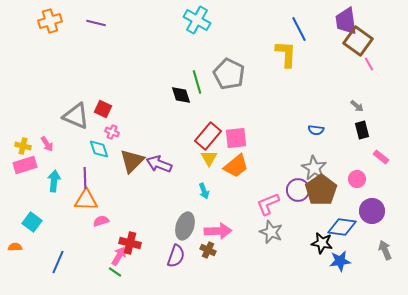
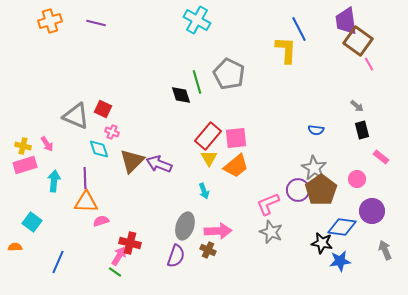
yellow L-shape at (286, 54): moved 4 px up
orange triangle at (86, 200): moved 2 px down
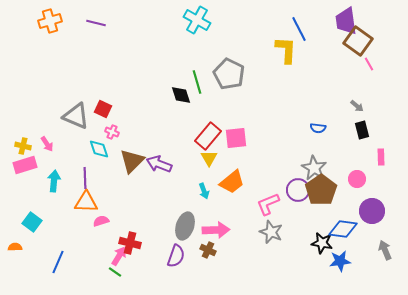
blue semicircle at (316, 130): moved 2 px right, 2 px up
pink rectangle at (381, 157): rotated 49 degrees clockwise
orange trapezoid at (236, 166): moved 4 px left, 16 px down
blue diamond at (342, 227): moved 1 px right, 2 px down
pink arrow at (218, 231): moved 2 px left, 1 px up
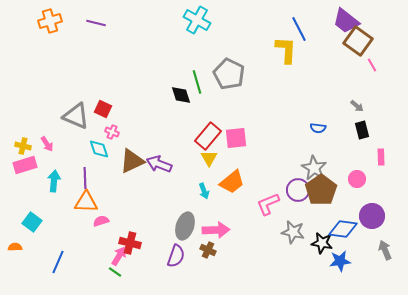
purple trapezoid at (346, 21): rotated 44 degrees counterclockwise
pink line at (369, 64): moved 3 px right, 1 px down
brown triangle at (132, 161): rotated 20 degrees clockwise
purple circle at (372, 211): moved 5 px down
gray star at (271, 232): moved 22 px right; rotated 10 degrees counterclockwise
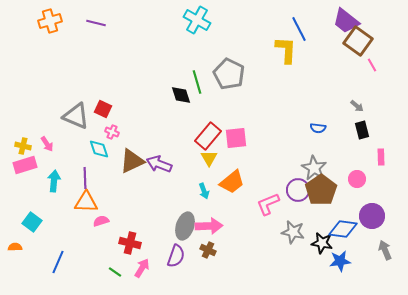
pink arrow at (216, 230): moved 7 px left, 4 px up
pink arrow at (119, 256): moved 23 px right, 12 px down
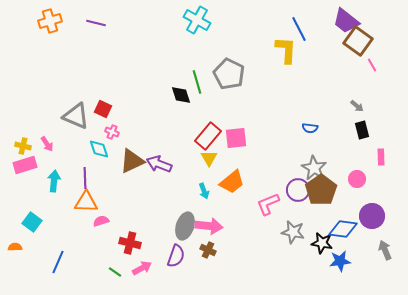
blue semicircle at (318, 128): moved 8 px left
pink arrow at (209, 226): rotated 8 degrees clockwise
pink arrow at (142, 268): rotated 30 degrees clockwise
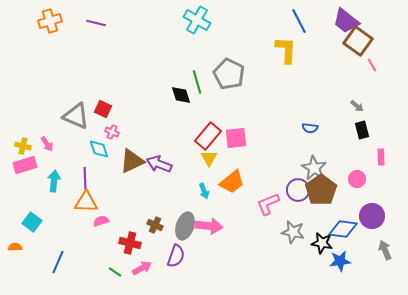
blue line at (299, 29): moved 8 px up
brown cross at (208, 250): moved 53 px left, 25 px up
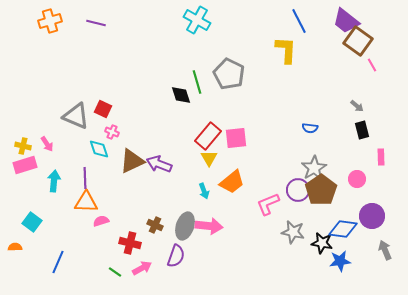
gray star at (314, 168): rotated 10 degrees clockwise
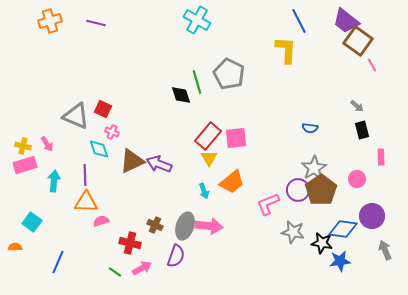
purple line at (85, 178): moved 3 px up
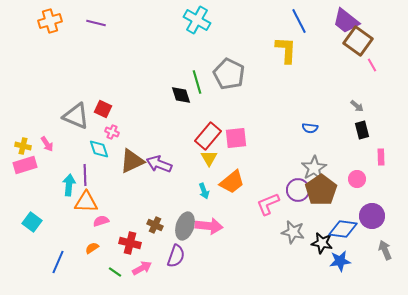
cyan arrow at (54, 181): moved 15 px right, 4 px down
orange semicircle at (15, 247): moved 77 px right, 1 px down; rotated 32 degrees counterclockwise
